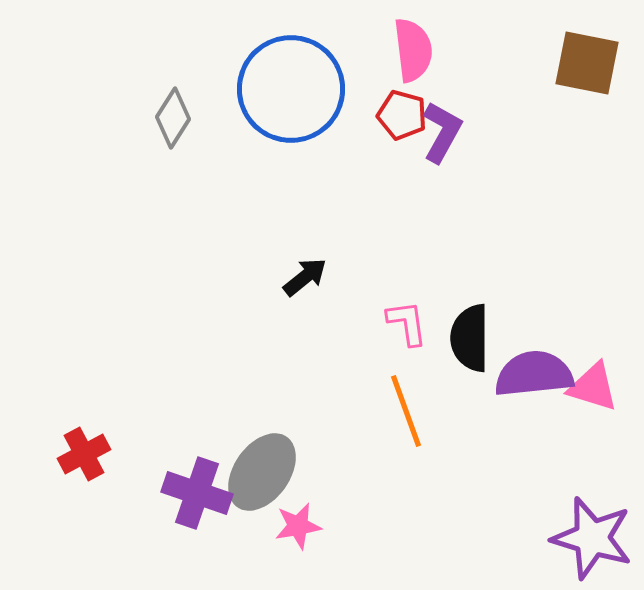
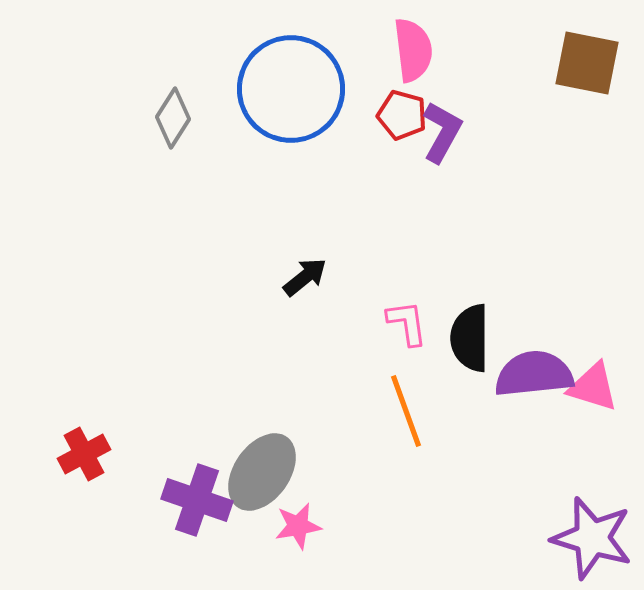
purple cross: moved 7 px down
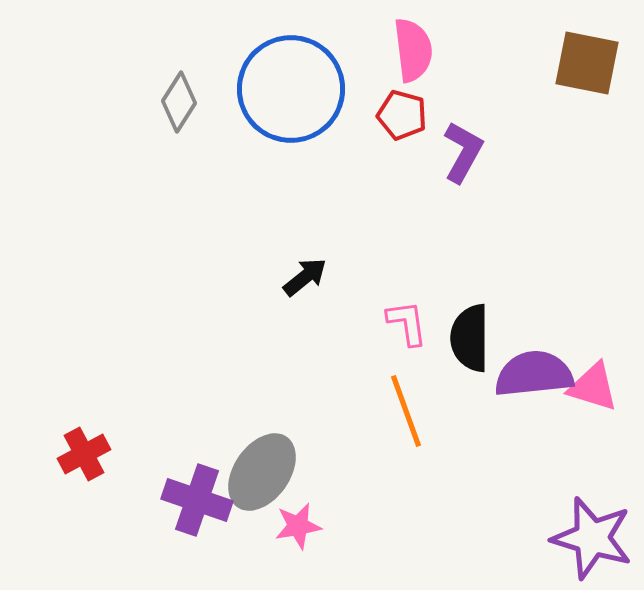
gray diamond: moved 6 px right, 16 px up
purple L-shape: moved 21 px right, 20 px down
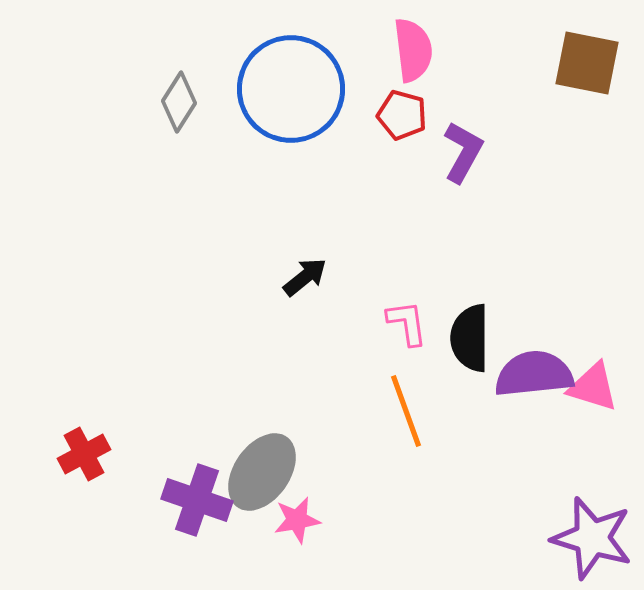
pink star: moved 1 px left, 6 px up
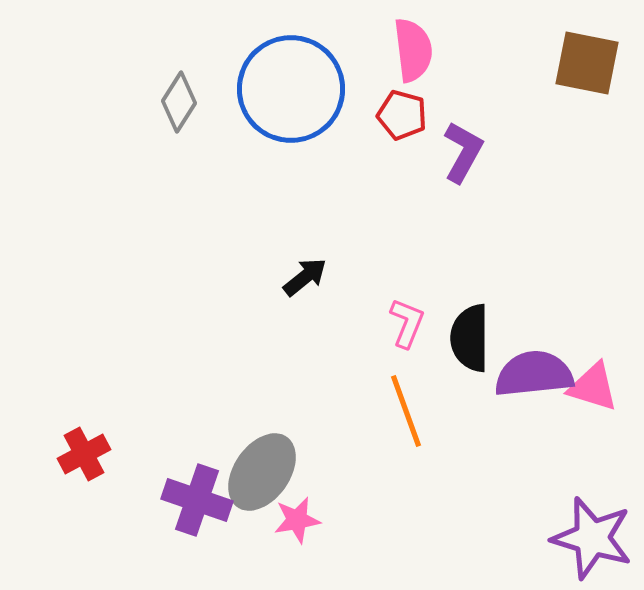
pink L-shape: rotated 30 degrees clockwise
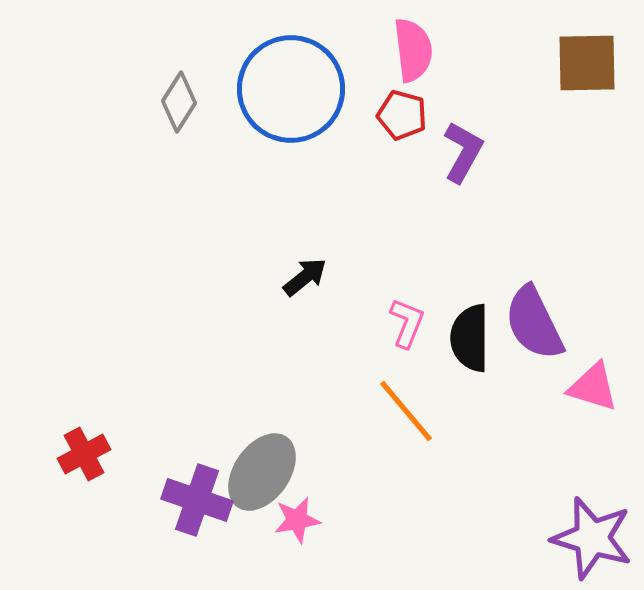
brown square: rotated 12 degrees counterclockwise
purple semicircle: moved 51 px up; rotated 110 degrees counterclockwise
orange line: rotated 20 degrees counterclockwise
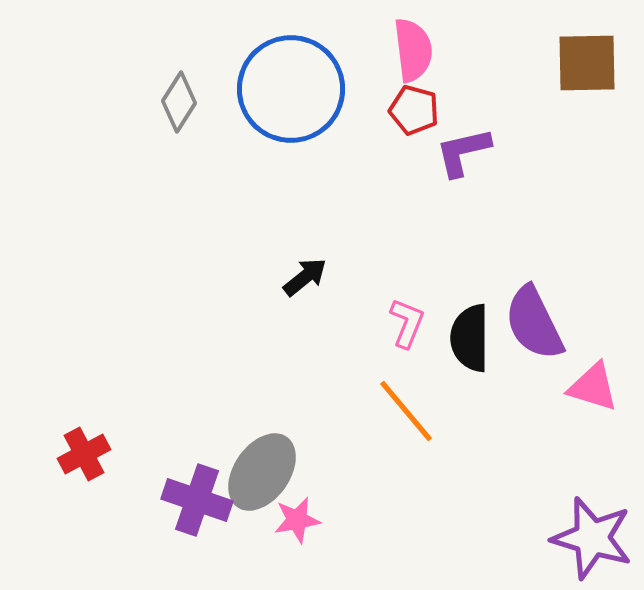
red pentagon: moved 12 px right, 5 px up
purple L-shape: rotated 132 degrees counterclockwise
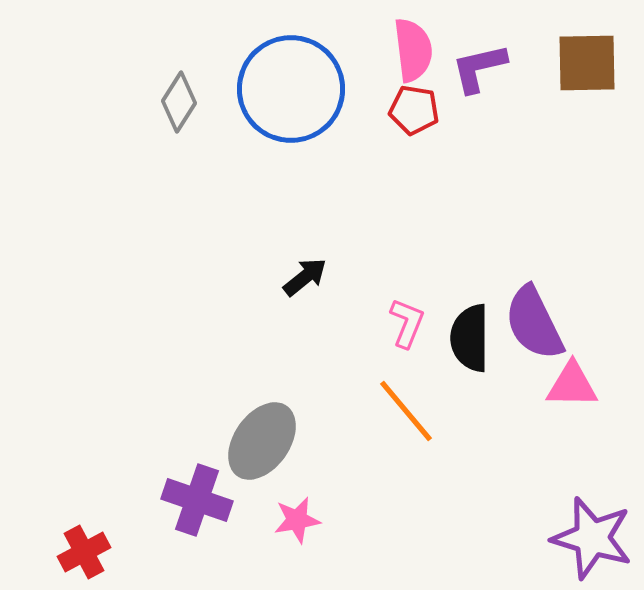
red pentagon: rotated 6 degrees counterclockwise
purple L-shape: moved 16 px right, 84 px up
pink triangle: moved 21 px left, 2 px up; rotated 16 degrees counterclockwise
red cross: moved 98 px down
gray ellipse: moved 31 px up
